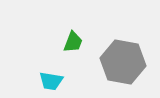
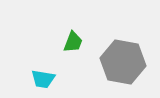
cyan trapezoid: moved 8 px left, 2 px up
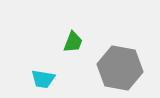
gray hexagon: moved 3 px left, 6 px down
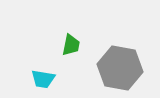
green trapezoid: moved 2 px left, 3 px down; rotated 10 degrees counterclockwise
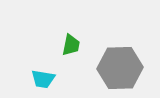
gray hexagon: rotated 12 degrees counterclockwise
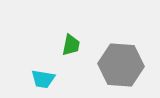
gray hexagon: moved 1 px right, 3 px up; rotated 6 degrees clockwise
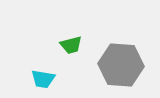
green trapezoid: rotated 65 degrees clockwise
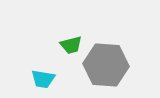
gray hexagon: moved 15 px left
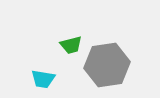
gray hexagon: moved 1 px right; rotated 12 degrees counterclockwise
